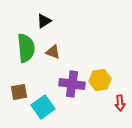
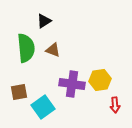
brown triangle: moved 2 px up
red arrow: moved 5 px left, 2 px down
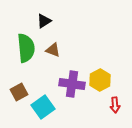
yellow hexagon: rotated 20 degrees counterclockwise
brown square: rotated 18 degrees counterclockwise
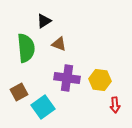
brown triangle: moved 6 px right, 6 px up
yellow hexagon: rotated 25 degrees counterclockwise
purple cross: moved 5 px left, 6 px up
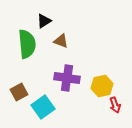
brown triangle: moved 2 px right, 3 px up
green semicircle: moved 1 px right, 4 px up
yellow hexagon: moved 2 px right, 6 px down; rotated 20 degrees counterclockwise
red arrow: rotated 14 degrees counterclockwise
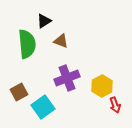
purple cross: rotated 30 degrees counterclockwise
yellow hexagon: rotated 15 degrees counterclockwise
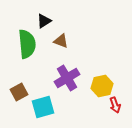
purple cross: rotated 10 degrees counterclockwise
yellow hexagon: rotated 15 degrees clockwise
cyan square: rotated 20 degrees clockwise
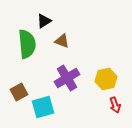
brown triangle: moved 1 px right
yellow hexagon: moved 4 px right, 7 px up
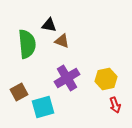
black triangle: moved 5 px right, 4 px down; rotated 42 degrees clockwise
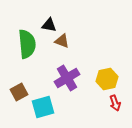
yellow hexagon: moved 1 px right
red arrow: moved 2 px up
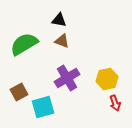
black triangle: moved 10 px right, 5 px up
green semicircle: moved 3 px left; rotated 116 degrees counterclockwise
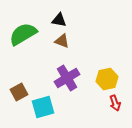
green semicircle: moved 1 px left, 10 px up
